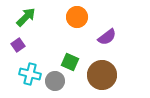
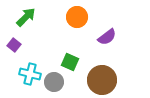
purple square: moved 4 px left; rotated 16 degrees counterclockwise
brown circle: moved 5 px down
gray circle: moved 1 px left, 1 px down
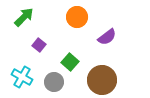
green arrow: moved 2 px left
purple square: moved 25 px right
green square: rotated 18 degrees clockwise
cyan cross: moved 8 px left, 3 px down; rotated 15 degrees clockwise
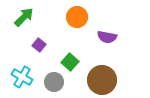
purple semicircle: rotated 48 degrees clockwise
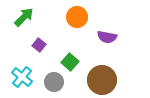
cyan cross: rotated 10 degrees clockwise
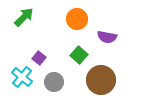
orange circle: moved 2 px down
purple square: moved 13 px down
green square: moved 9 px right, 7 px up
brown circle: moved 1 px left
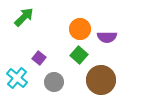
orange circle: moved 3 px right, 10 px down
purple semicircle: rotated 12 degrees counterclockwise
cyan cross: moved 5 px left, 1 px down
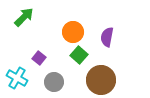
orange circle: moved 7 px left, 3 px down
purple semicircle: rotated 102 degrees clockwise
cyan cross: rotated 10 degrees counterclockwise
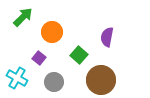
green arrow: moved 1 px left
orange circle: moved 21 px left
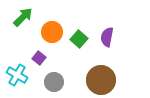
green square: moved 16 px up
cyan cross: moved 3 px up
